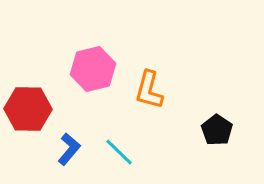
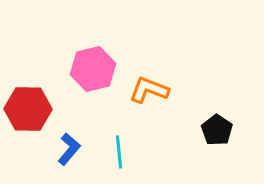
orange L-shape: rotated 96 degrees clockwise
cyan line: rotated 40 degrees clockwise
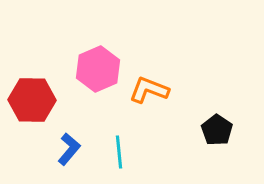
pink hexagon: moved 5 px right; rotated 9 degrees counterclockwise
red hexagon: moved 4 px right, 9 px up
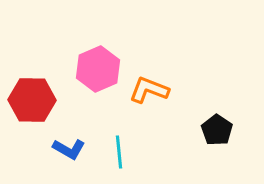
blue L-shape: rotated 80 degrees clockwise
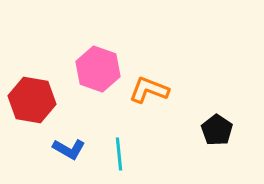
pink hexagon: rotated 18 degrees counterclockwise
red hexagon: rotated 9 degrees clockwise
cyan line: moved 2 px down
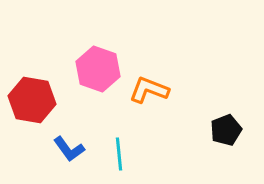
black pentagon: moved 9 px right; rotated 16 degrees clockwise
blue L-shape: rotated 24 degrees clockwise
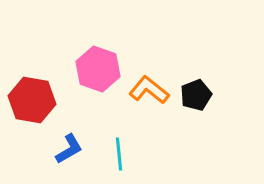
orange L-shape: rotated 18 degrees clockwise
black pentagon: moved 30 px left, 35 px up
blue L-shape: rotated 84 degrees counterclockwise
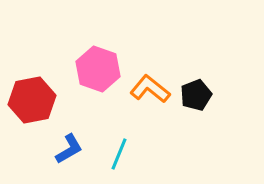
orange L-shape: moved 1 px right, 1 px up
red hexagon: rotated 21 degrees counterclockwise
cyan line: rotated 28 degrees clockwise
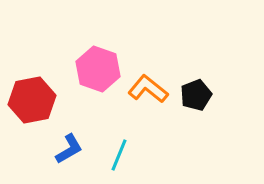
orange L-shape: moved 2 px left
cyan line: moved 1 px down
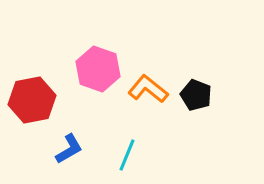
black pentagon: rotated 28 degrees counterclockwise
cyan line: moved 8 px right
